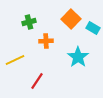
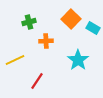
cyan star: moved 3 px down
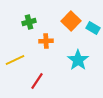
orange square: moved 2 px down
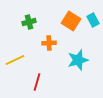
orange square: rotated 12 degrees counterclockwise
cyan rectangle: moved 8 px up; rotated 32 degrees clockwise
orange cross: moved 3 px right, 2 px down
cyan star: rotated 20 degrees clockwise
red line: moved 1 px down; rotated 18 degrees counterclockwise
